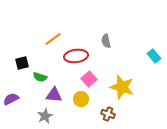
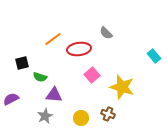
gray semicircle: moved 8 px up; rotated 32 degrees counterclockwise
red ellipse: moved 3 px right, 7 px up
pink square: moved 3 px right, 4 px up
yellow circle: moved 19 px down
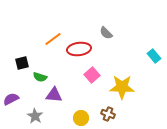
yellow star: rotated 15 degrees counterclockwise
gray star: moved 10 px left; rotated 14 degrees counterclockwise
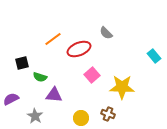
red ellipse: rotated 15 degrees counterclockwise
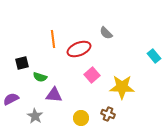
orange line: rotated 60 degrees counterclockwise
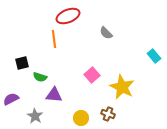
orange line: moved 1 px right
red ellipse: moved 11 px left, 33 px up
yellow star: rotated 25 degrees clockwise
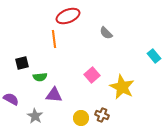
green semicircle: rotated 24 degrees counterclockwise
purple semicircle: rotated 56 degrees clockwise
brown cross: moved 6 px left, 1 px down
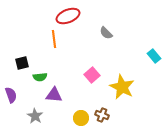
purple semicircle: moved 4 px up; rotated 42 degrees clockwise
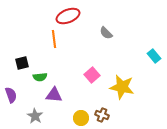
yellow star: rotated 15 degrees counterclockwise
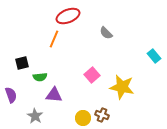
orange line: rotated 30 degrees clockwise
yellow circle: moved 2 px right
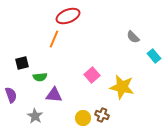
gray semicircle: moved 27 px right, 4 px down
